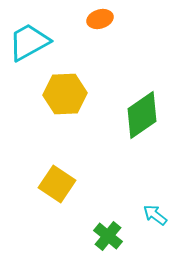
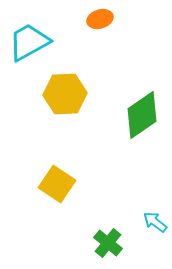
cyan arrow: moved 7 px down
green cross: moved 7 px down
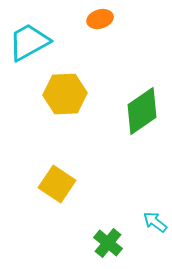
green diamond: moved 4 px up
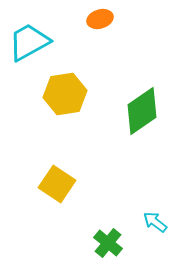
yellow hexagon: rotated 6 degrees counterclockwise
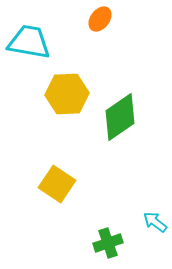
orange ellipse: rotated 35 degrees counterclockwise
cyan trapezoid: rotated 39 degrees clockwise
yellow hexagon: moved 2 px right; rotated 6 degrees clockwise
green diamond: moved 22 px left, 6 px down
green cross: rotated 32 degrees clockwise
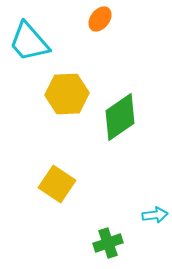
cyan trapezoid: rotated 141 degrees counterclockwise
cyan arrow: moved 7 px up; rotated 135 degrees clockwise
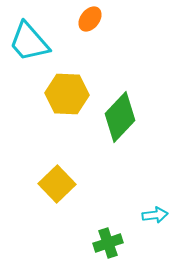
orange ellipse: moved 10 px left
yellow hexagon: rotated 6 degrees clockwise
green diamond: rotated 12 degrees counterclockwise
yellow square: rotated 12 degrees clockwise
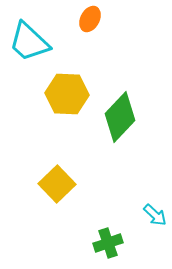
orange ellipse: rotated 10 degrees counterclockwise
cyan trapezoid: rotated 6 degrees counterclockwise
cyan arrow: rotated 50 degrees clockwise
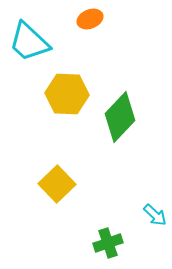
orange ellipse: rotated 40 degrees clockwise
